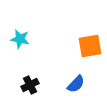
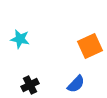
orange square: rotated 15 degrees counterclockwise
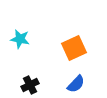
orange square: moved 16 px left, 2 px down
